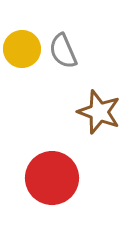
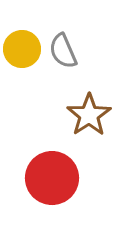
brown star: moved 10 px left, 3 px down; rotated 18 degrees clockwise
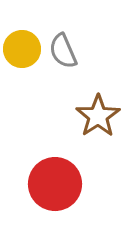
brown star: moved 9 px right, 1 px down
red circle: moved 3 px right, 6 px down
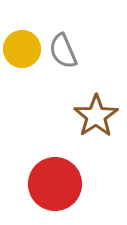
brown star: moved 2 px left
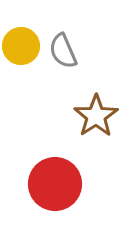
yellow circle: moved 1 px left, 3 px up
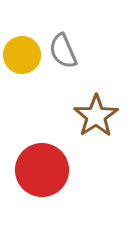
yellow circle: moved 1 px right, 9 px down
red circle: moved 13 px left, 14 px up
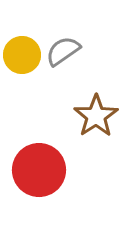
gray semicircle: rotated 78 degrees clockwise
red circle: moved 3 px left
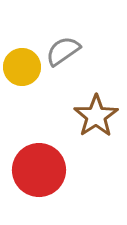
yellow circle: moved 12 px down
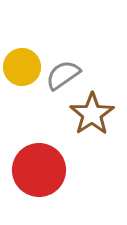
gray semicircle: moved 24 px down
brown star: moved 4 px left, 2 px up
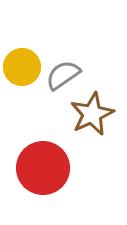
brown star: rotated 9 degrees clockwise
red circle: moved 4 px right, 2 px up
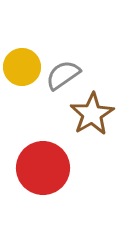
brown star: rotated 6 degrees counterclockwise
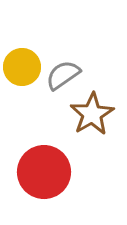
red circle: moved 1 px right, 4 px down
